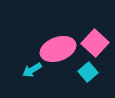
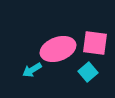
pink square: rotated 36 degrees counterclockwise
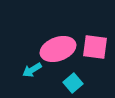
pink square: moved 4 px down
cyan square: moved 15 px left, 11 px down
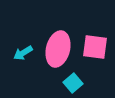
pink ellipse: rotated 56 degrees counterclockwise
cyan arrow: moved 9 px left, 17 px up
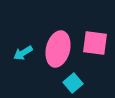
pink square: moved 4 px up
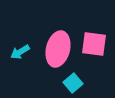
pink square: moved 1 px left, 1 px down
cyan arrow: moved 3 px left, 1 px up
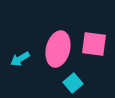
cyan arrow: moved 7 px down
